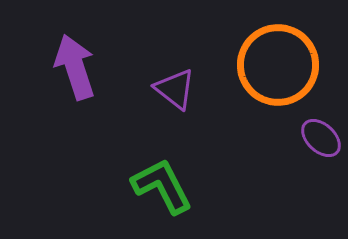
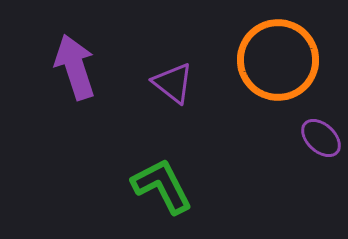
orange circle: moved 5 px up
purple triangle: moved 2 px left, 6 px up
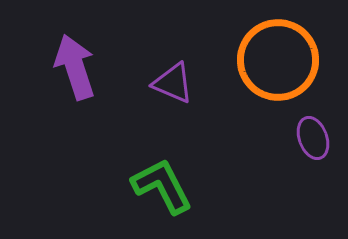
purple triangle: rotated 15 degrees counterclockwise
purple ellipse: moved 8 px left; rotated 27 degrees clockwise
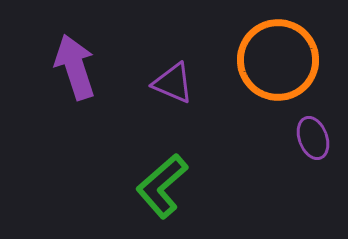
green L-shape: rotated 104 degrees counterclockwise
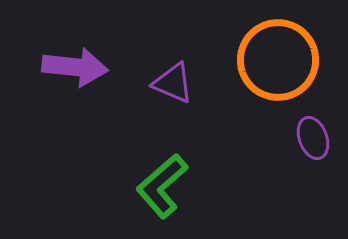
purple arrow: rotated 114 degrees clockwise
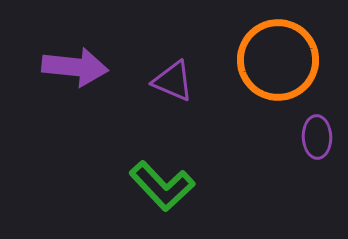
purple triangle: moved 2 px up
purple ellipse: moved 4 px right, 1 px up; rotated 18 degrees clockwise
green L-shape: rotated 92 degrees counterclockwise
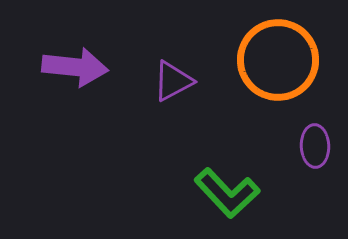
purple triangle: rotated 51 degrees counterclockwise
purple ellipse: moved 2 px left, 9 px down
green L-shape: moved 65 px right, 7 px down
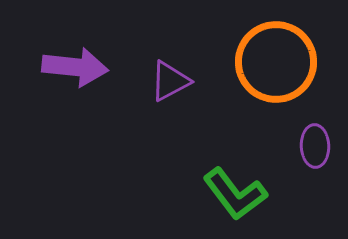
orange circle: moved 2 px left, 2 px down
purple triangle: moved 3 px left
green L-shape: moved 8 px right, 1 px down; rotated 6 degrees clockwise
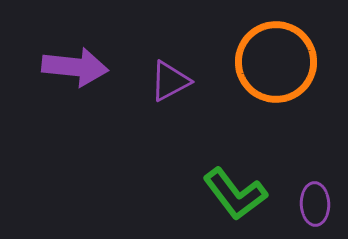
purple ellipse: moved 58 px down
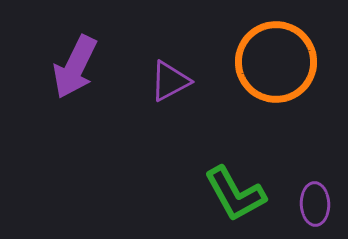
purple arrow: rotated 110 degrees clockwise
green L-shape: rotated 8 degrees clockwise
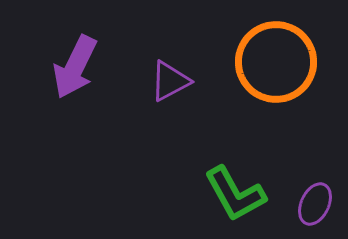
purple ellipse: rotated 27 degrees clockwise
